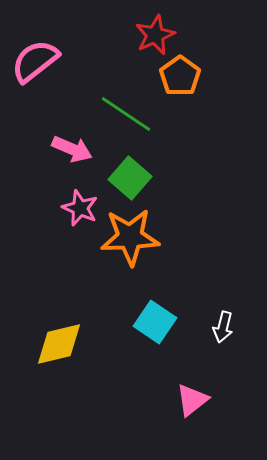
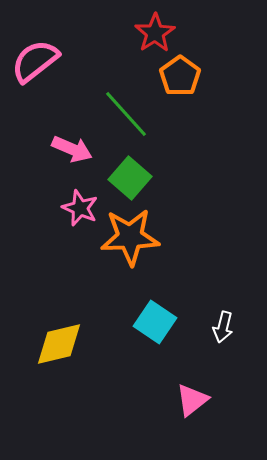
red star: moved 2 px up; rotated 9 degrees counterclockwise
green line: rotated 14 degrees clockwise
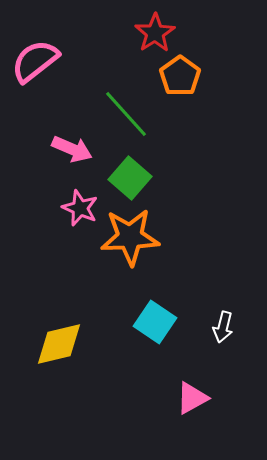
pink triangle: moved 2 px up; rotated 9 degrees clockwise
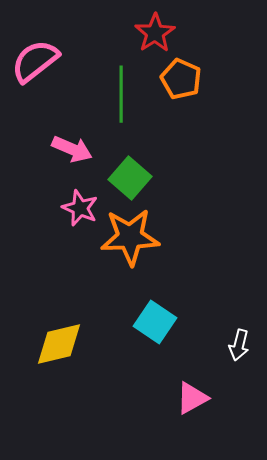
orange pentagon: moved 1 px right, 3 px down; rotated 12 degrees counterclockwise
green line: moved 5 px left, 20 px up; rotated 42 degrees clockwise
white arrow: moved 16 px right, 18 px down
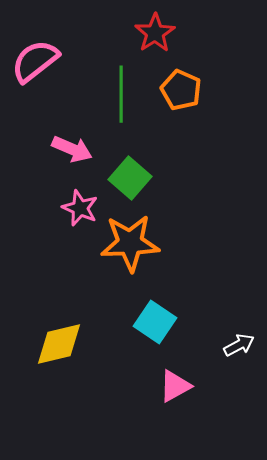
orange pentagon: moved 11 px down
orange star: moved 6 px down
white arrow: rotated 132 degrees counterclockwise
pink triangle: moved 17 px left, 12 px up
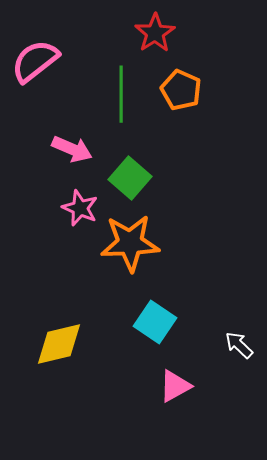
white arrow: rotated 108 degrees counterclockwise
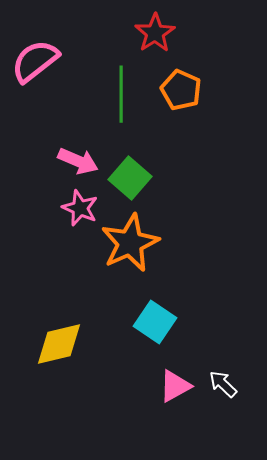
pink arrow: moved 6 px right, 12 px down
orange star: rotated 22 degrees counterclockwise
white arrow: moved 16 px left, 39 px down
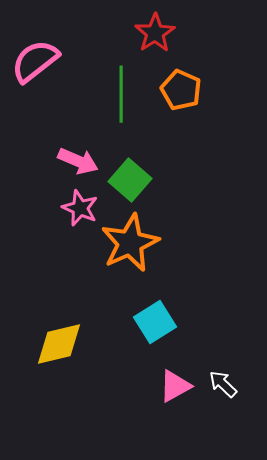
green square: moved 2 px down
cyan square: rotated 24 degrees clockwise
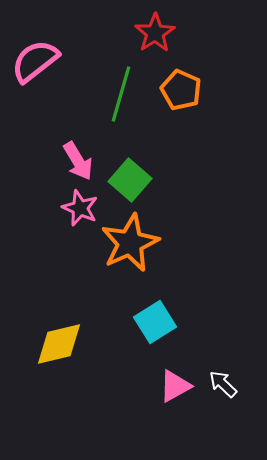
green line: rotated 16 degrees clockwise
pink arrow: rotated 36 degrees clockwise
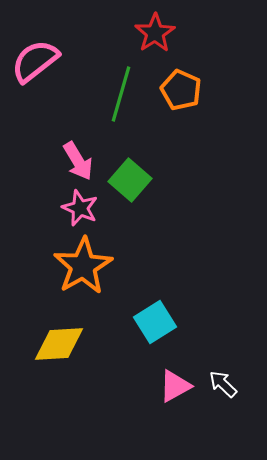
orange star: moved 47 px left, 23 px down; rotated 6 degrees counterclockwise
yellow diamond: rotated 10 degrees clockwise
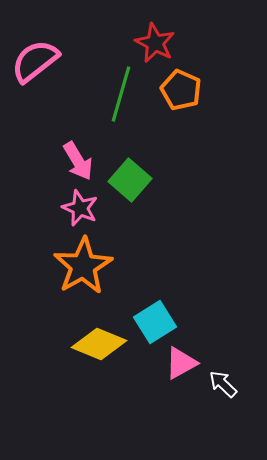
red star: moved 10 px down; rotated 12 degrees counterclockwise
yellow diamond: moved 40 px right; rotated 26 degrees clockwise
pink triangle: moved 6 px right, 23 px up
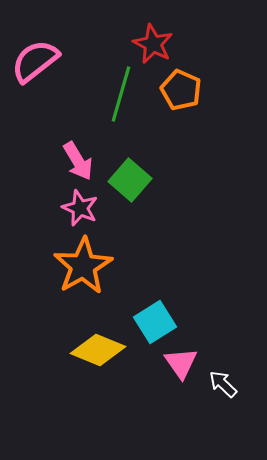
red star: moved 2 px left, 1 px down
yellow diamond: moved 1 px left, 6 px down
pink triangle: rotated 36 degrees counterclockwise
